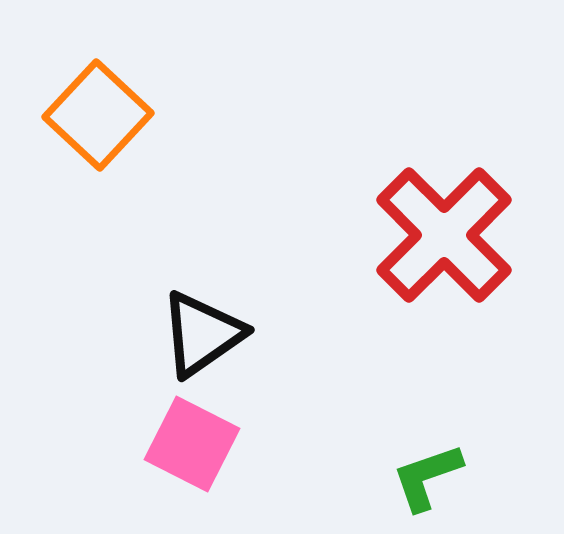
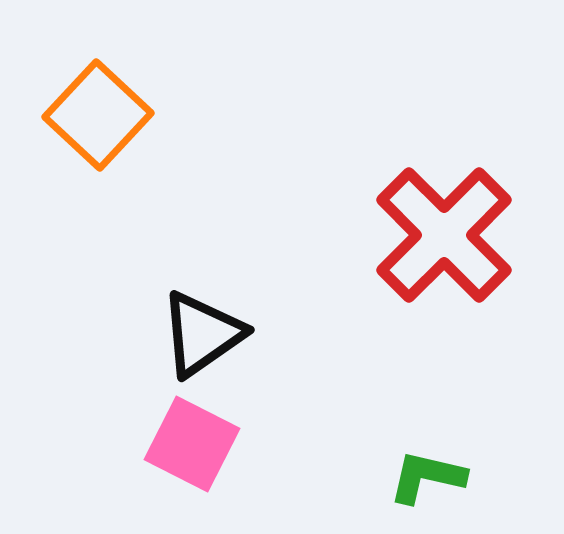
green L-shape: rotated 32 degrees clockwise
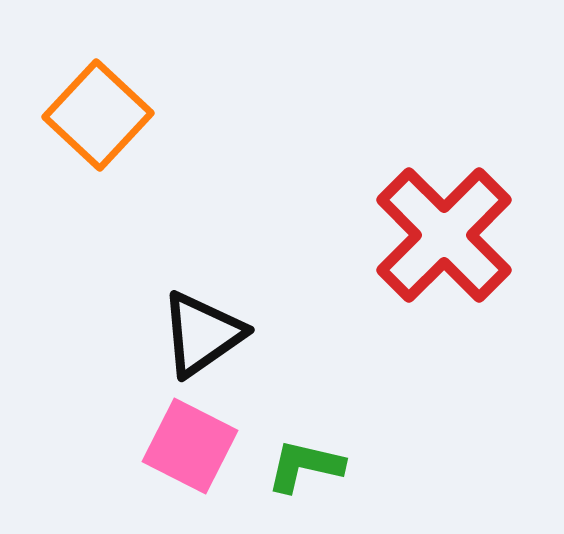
pink square: moved 2 px left, 2 px down
green L-shape: moved 122 px left, 11 px up
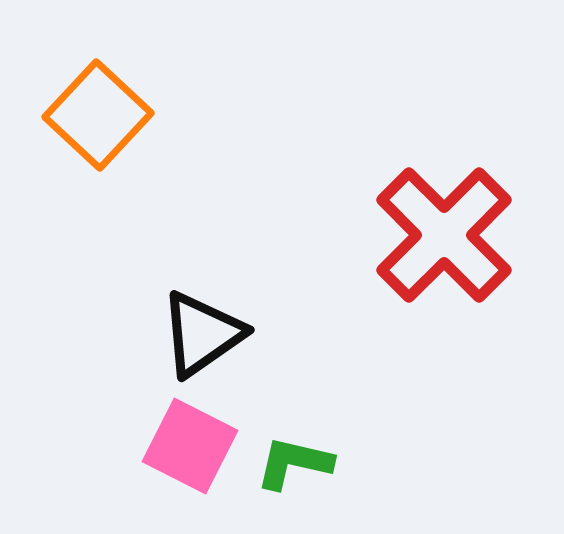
green L-shape: moved 11 px left, 3 px up
